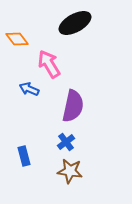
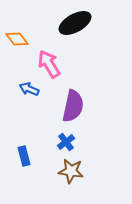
brown star: moved 1 px right
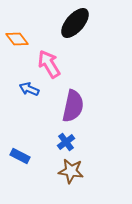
black ellipse: rotated 20 degrees counterclockwise
blue rectangle: moved 4 px left; rotated 48 degrees counterclockwise
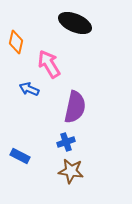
black ellipse: rotated 72 degrees clockwise
orange diamond: moved 1 px left, 3 px down; rotated 50 degrees clockwise
purple semicircle: moved 2 px right, 1 px down
blue cross: rotated 18 degrees clockwise
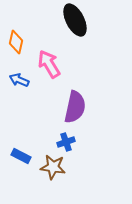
black ellipse: moved 3 px up; rotated 40 degrees clockwise
blue arrow: moved 10 px left, 9 px up
blue rectangle: moved 1 px right
brown star: moved 18 px left, 4 px up
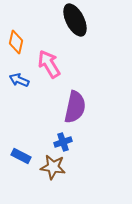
blue cross: moved 3 px left
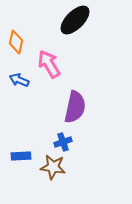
black ellipse: rotated 72 degrees clockwise
blue rectangle: rotated 30 degrees counterclockwise
